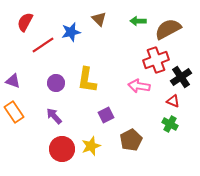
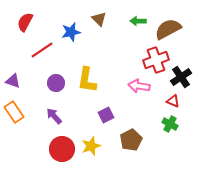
red line: moved 1 px left, 5 px down
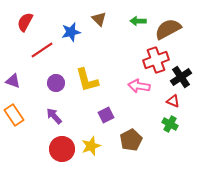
yellow L-shape: rotated 24 degrees counterclockwise
orange rectangle: moved 3 px down
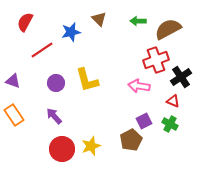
purple square: moved 38 px right, 6 px down
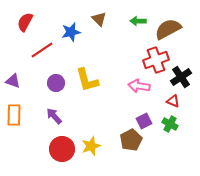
orange rectangle: rotated 35 degrees clockwise
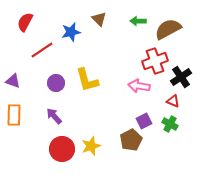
red cross: moved 1 px left, 1 px down
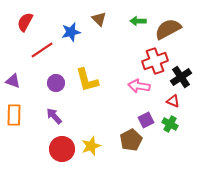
purple square: moved 2 px right, 1 px up
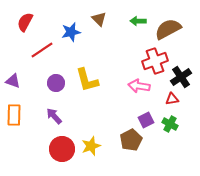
red triangle: moved 1 px left, 2 px up; rotated 32 degrees counterclockwise
